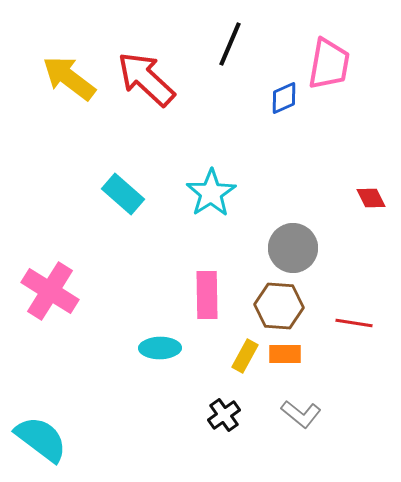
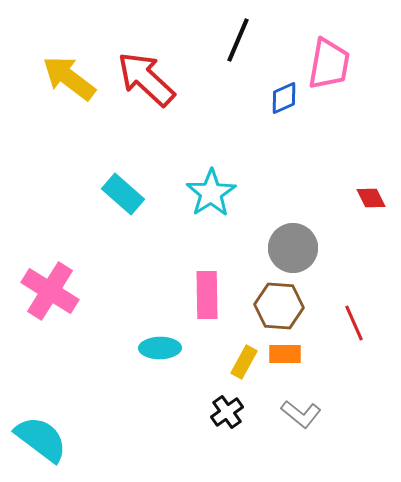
black line: moved 8 px right, 4 px up
red line: rotated 57 degrees clockwise
yellow rectangle: moved 1 px left, 6 px down
black cross: moved 3 px right, 3 px up
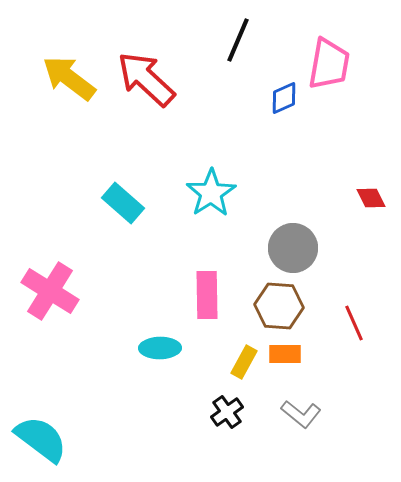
cyan rectangle: moved 9 px down
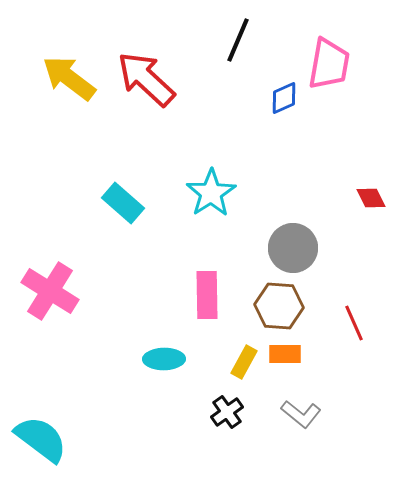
cyan ellipse: moved 4 px right, 11 px down
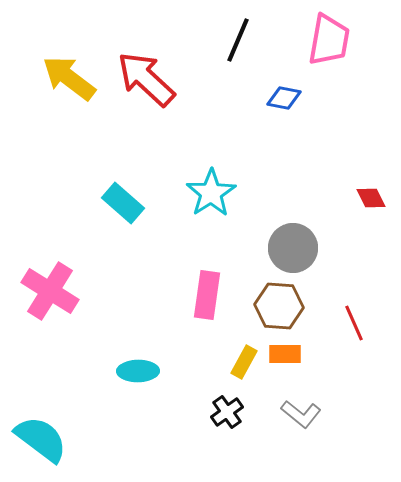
pink trapezoid: moved 24 px up
blue diamond: rotated 36 degrees clockwise
pink rectangle: rotated 9 degrees clockwise
cyan ellipse: moved 26 px left, 12 px down
